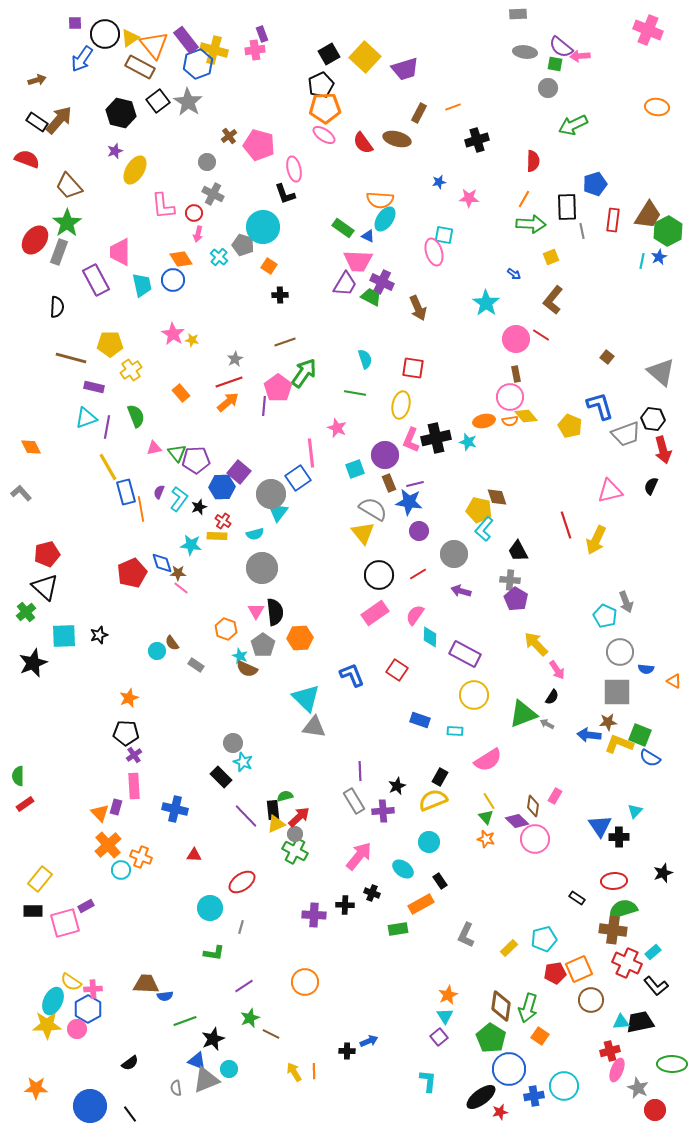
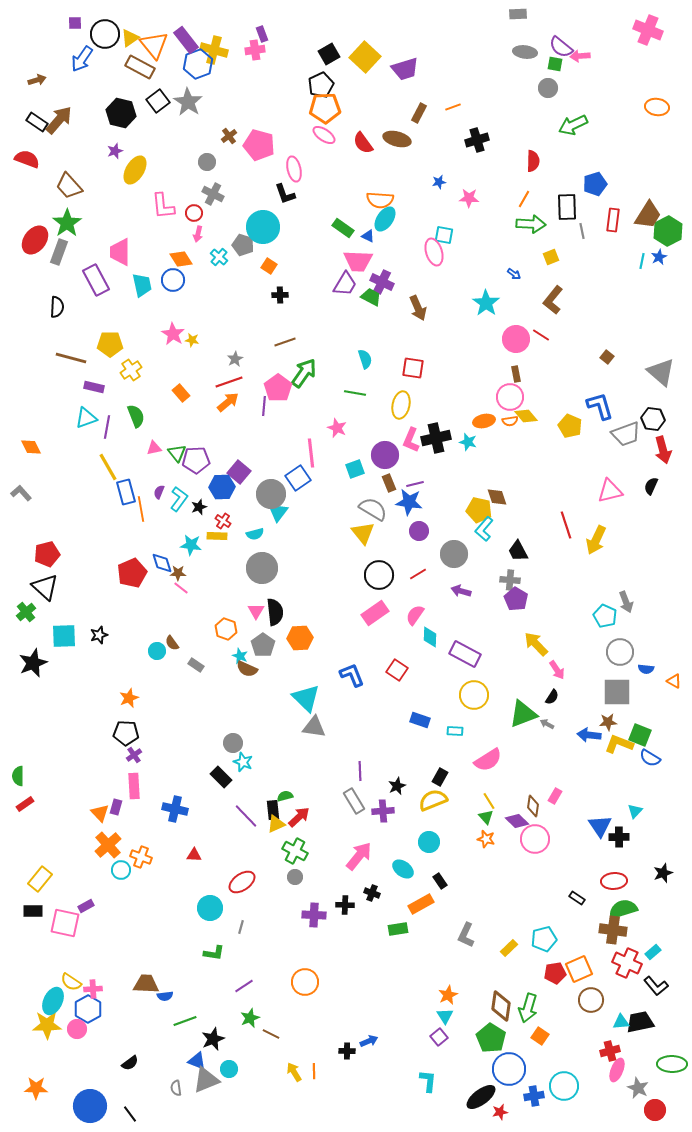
gray circle at (295, 834): moved 43 px down
pink square at (65, 923): rotated 28 degrees clockwise
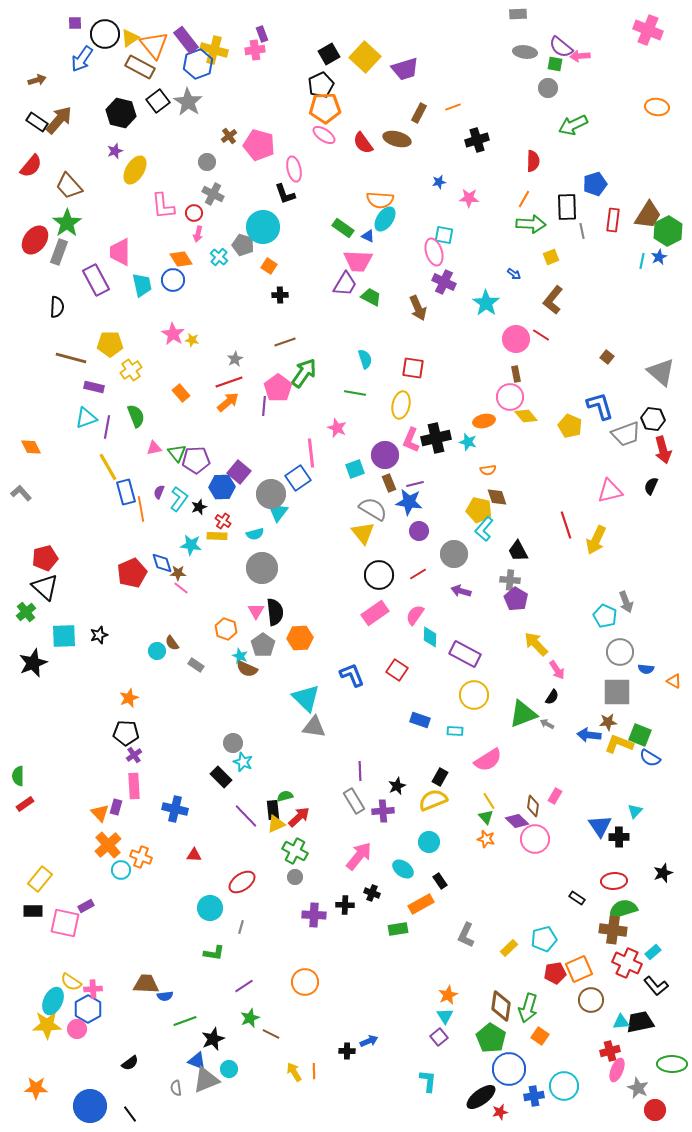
red semicircle at (27, 159): moved 4 px right, 7 px down; rotated 110 degrees clockwise
purple cross at (382, 282): moved 62 px right
orange semicircle at (510, 421): moved 22 px left, 49 px down
red pentagon at (47, 554): moved 2 px left, 4 px down
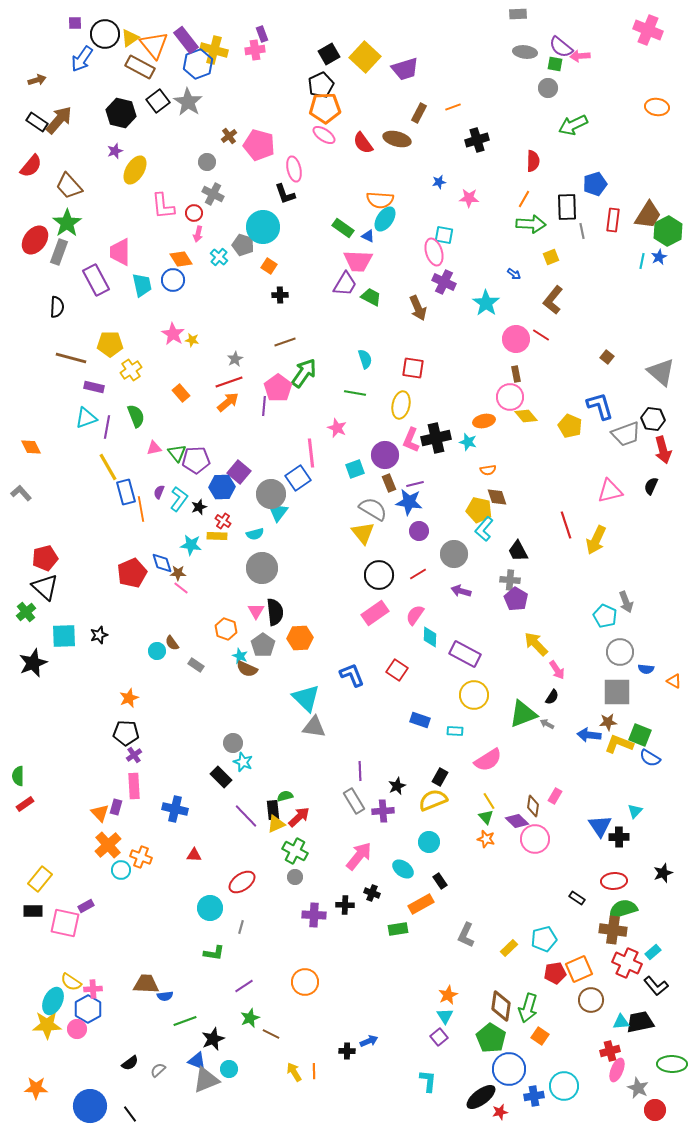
gray semicircle at (176, 1088): moved 18 px left, 18 px up; rotated 56 degrees clockwise
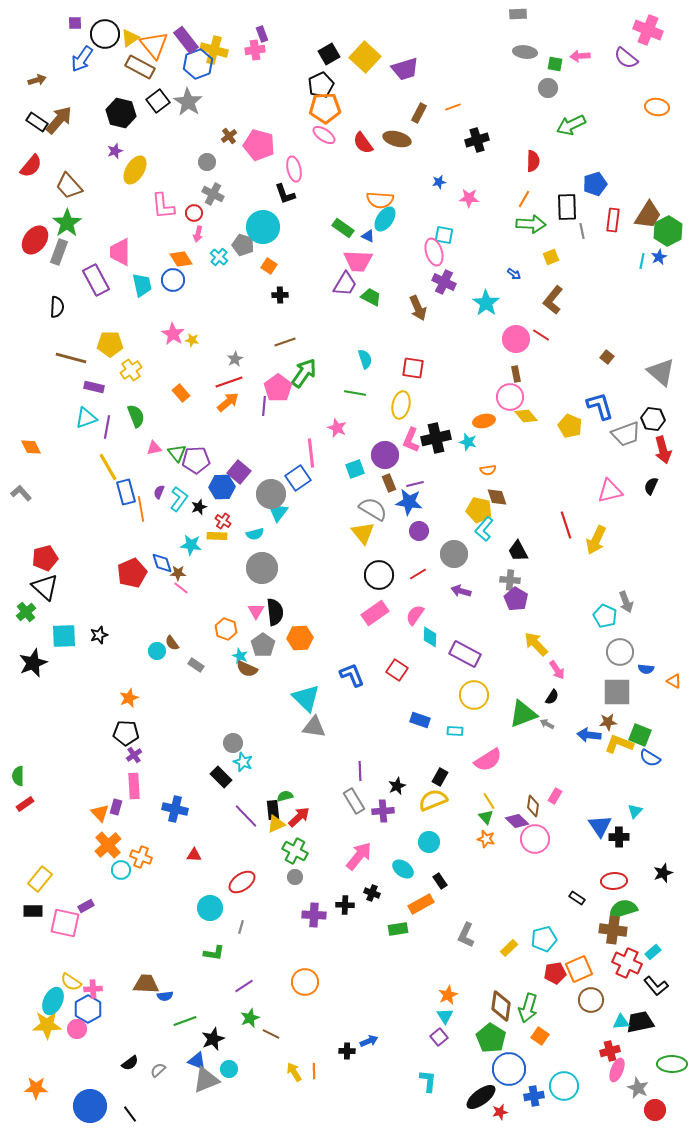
purple semicircle at (561, 47): moved 65 px right, 11 px down
green arrow at (573, 125): moved 2 px left
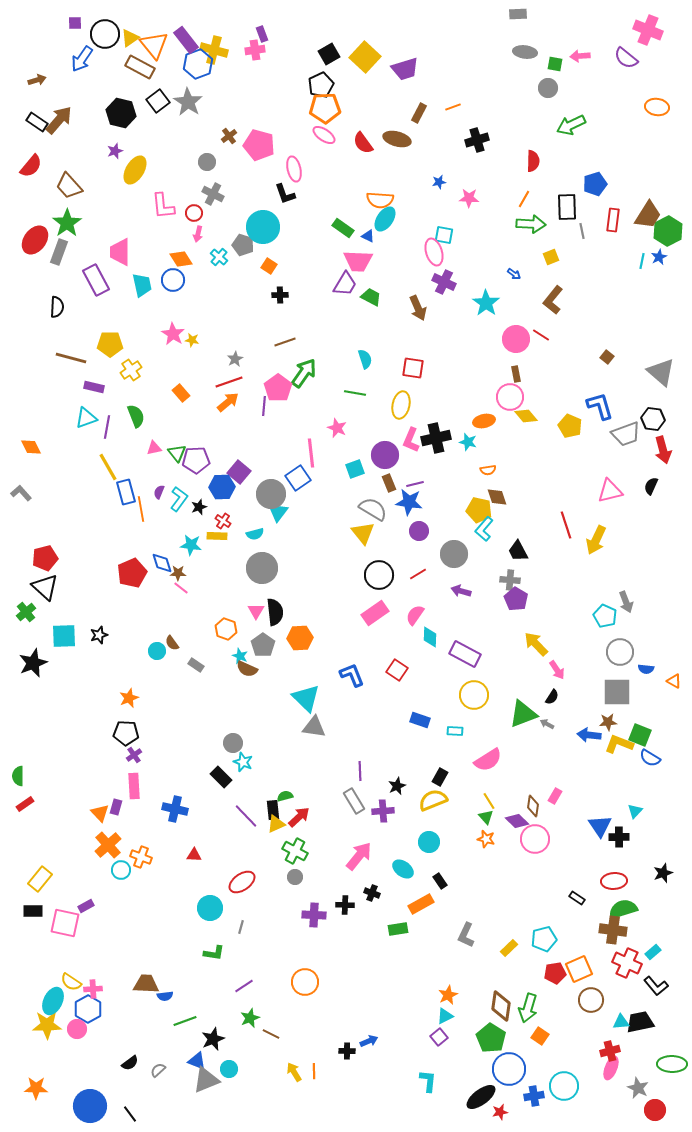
cyan triangle at (445, 1016): rotated 36 degrees clockwise
pink ellipse at (617, 1070): moved 6 px left, 2 px up
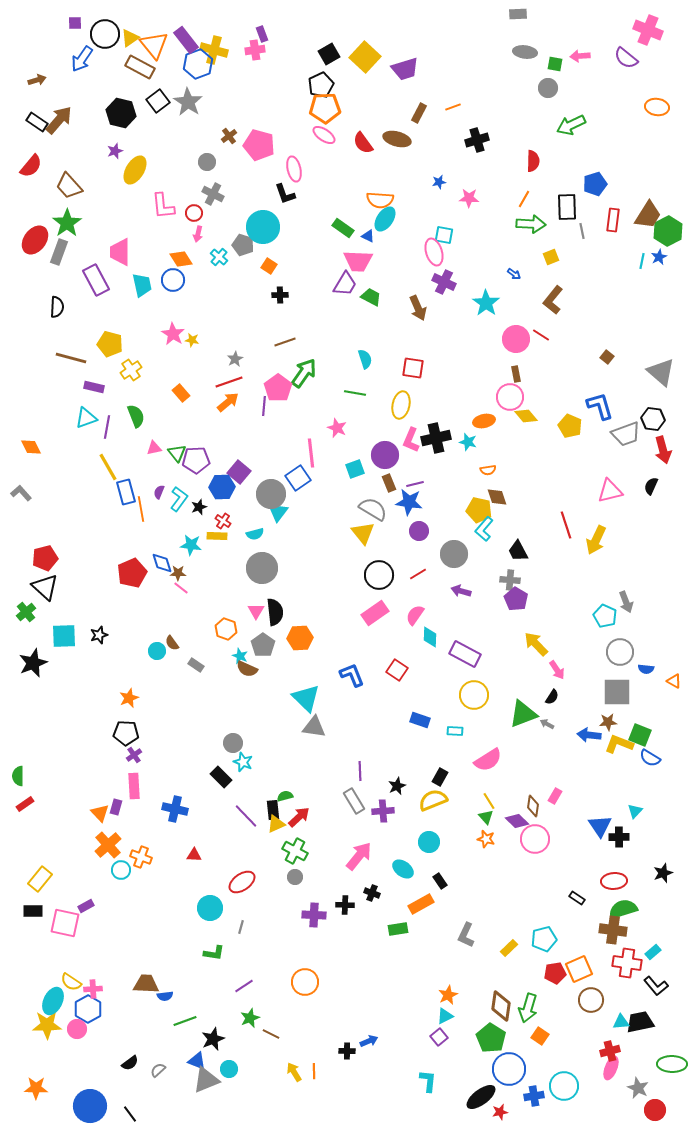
yellow pentagon at (110, 344): rotated 15 degrees clockwise
red cross at (627, 963): rotated 16 degrees counterclockwise
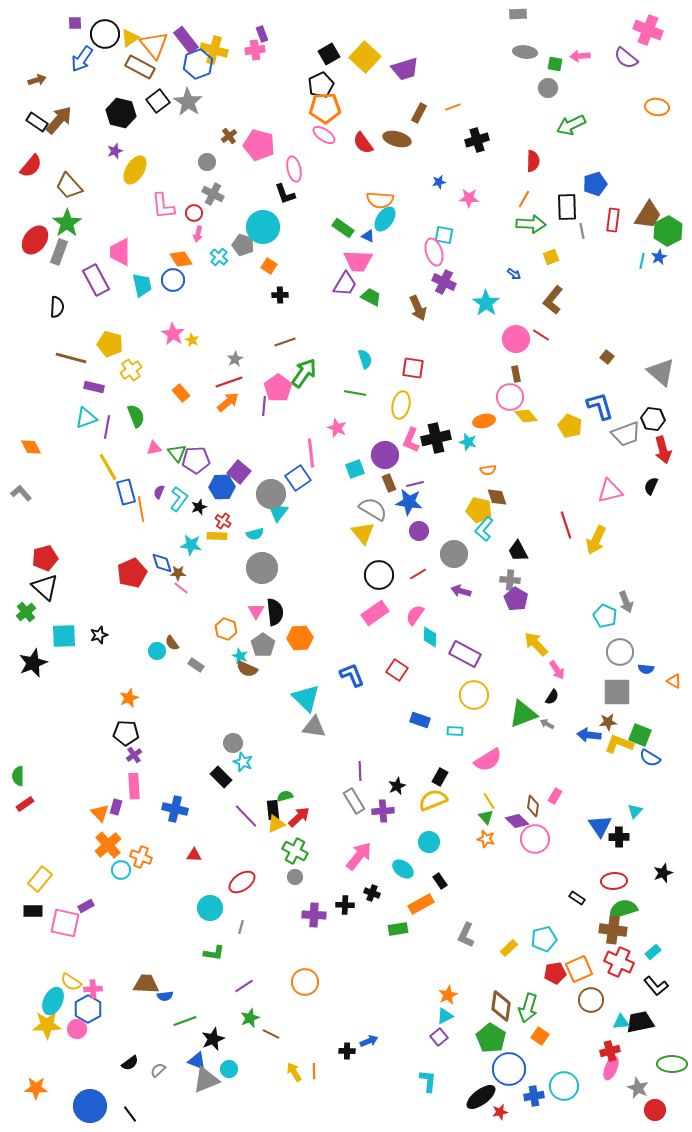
yellow star at (192, 340): rotated 16 degrees clockwise
red cross at (627, 963): moved 8 px left, 1 px up; rotated 16 degrees clockwise
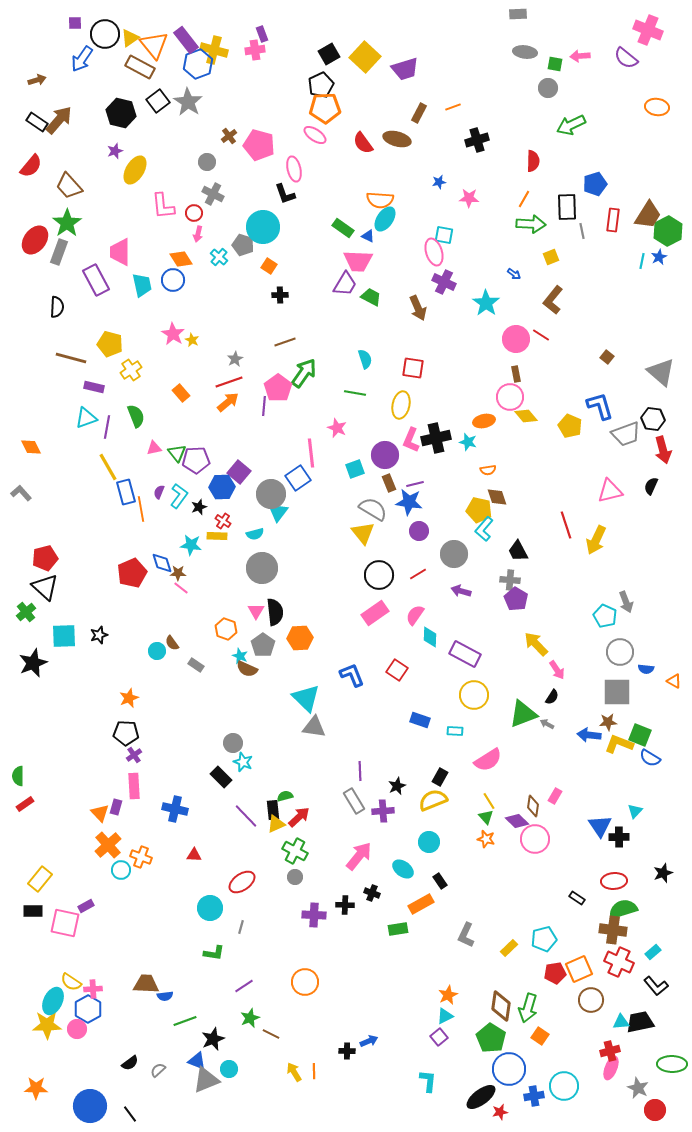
pink ellipse at (324, 135): moved 9 px left
cyan L-shape at (179, 499): moved 3 px up
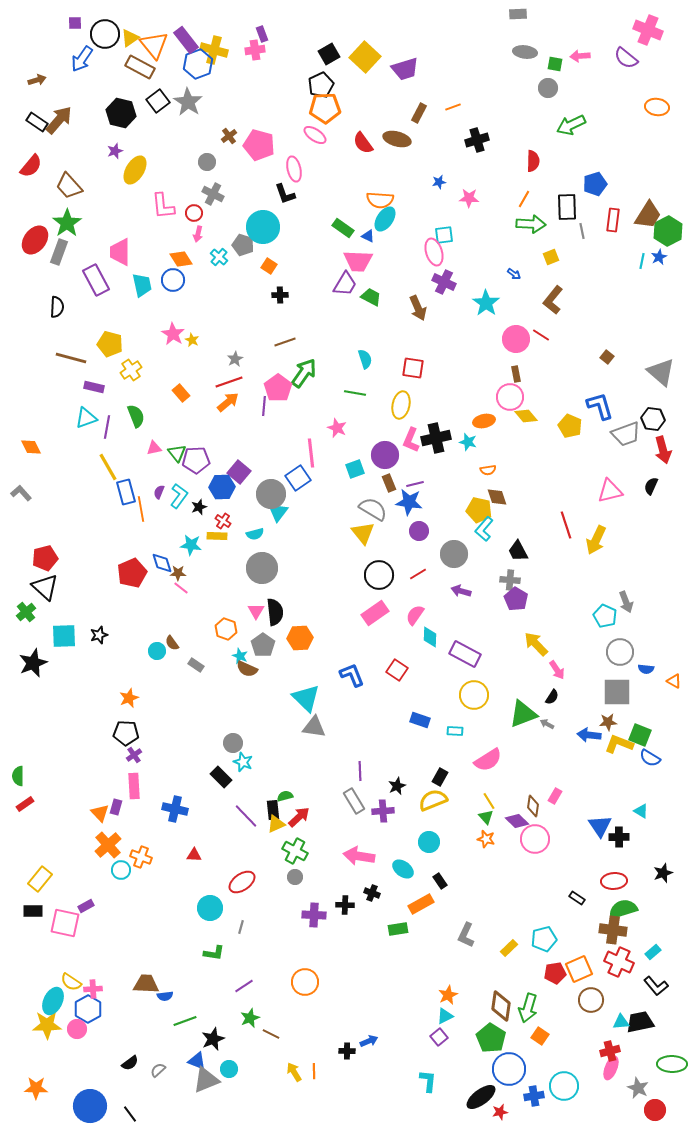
cyan square at (444, 235): rotated 18 degrees counterclockwise
cyan triangle at (635, 811): moved 6 px right; rotated 42 degrees counterclockwise
pink arrow at (359, 856): rotated 120 degrees counterclockwise
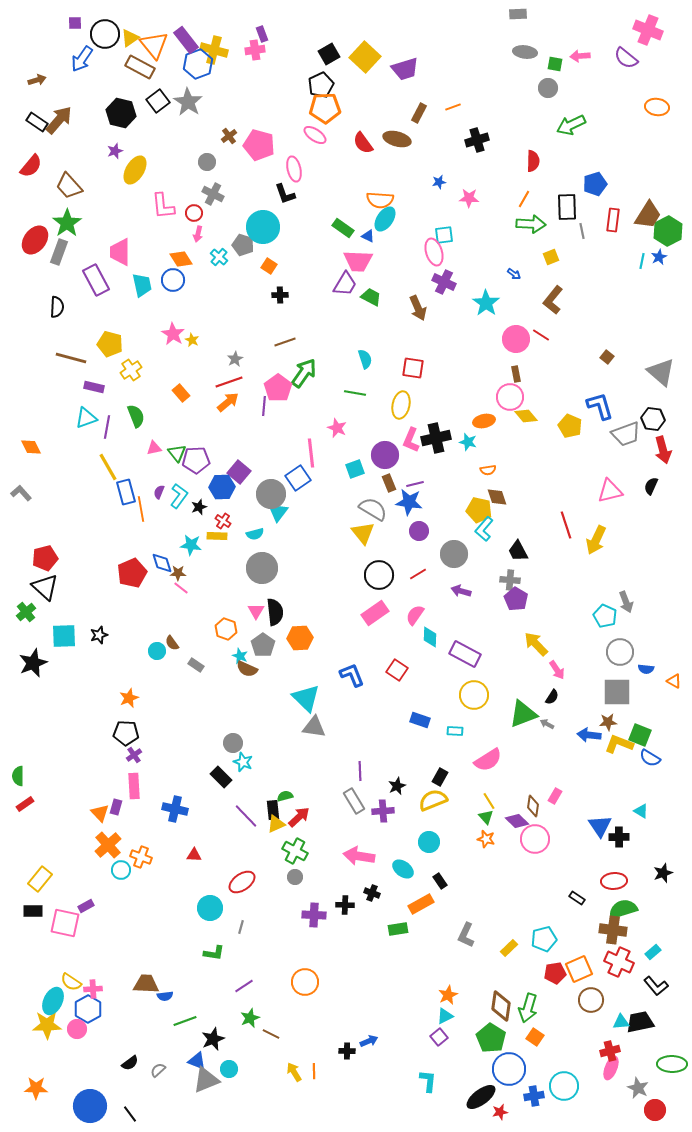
orange square at (540, 1036): moved 5 px left, 1 px down
